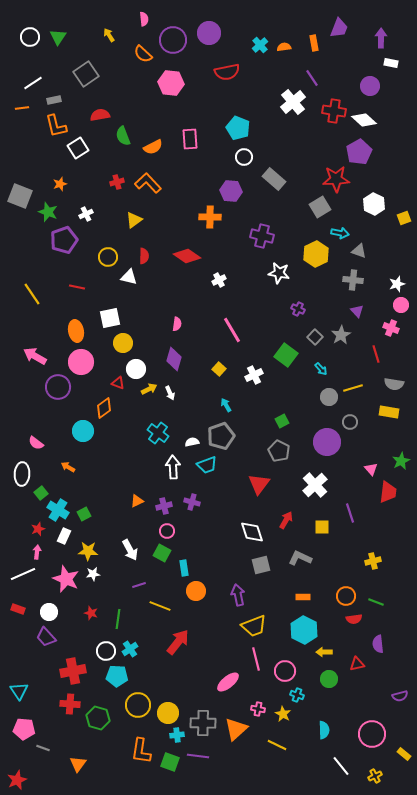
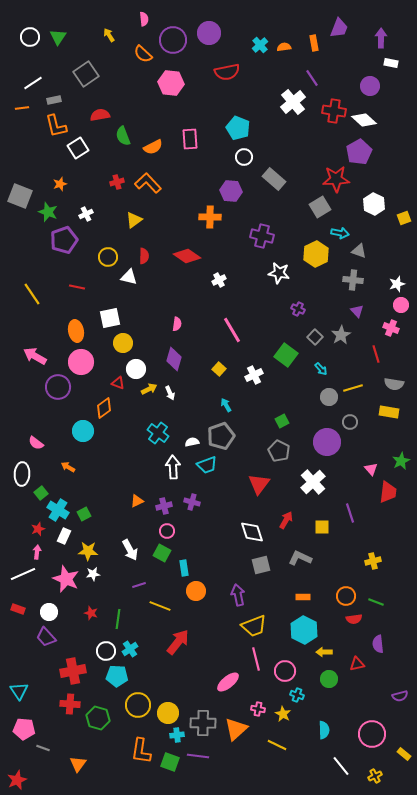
white cross at (315, 485): moved 2 px left, 3 px up
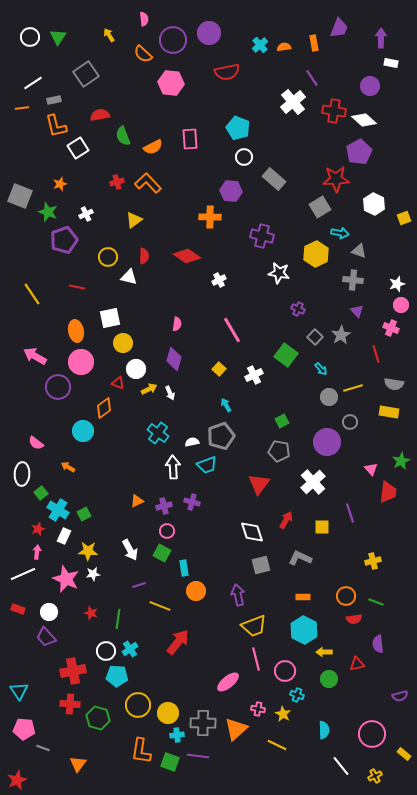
gray pentagon at (279, 451): rotated 15 degrees counterclockwise
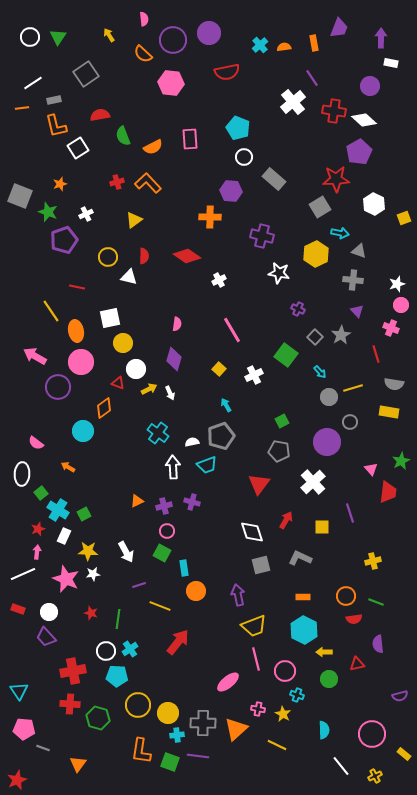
yellow line at (32, 294): moved 19 px right, 17 px down
cyan arrow at (321, 369): moved 1 px left, 3 px down
white arrow at (130, 550): moved 4 px left, 2 px down
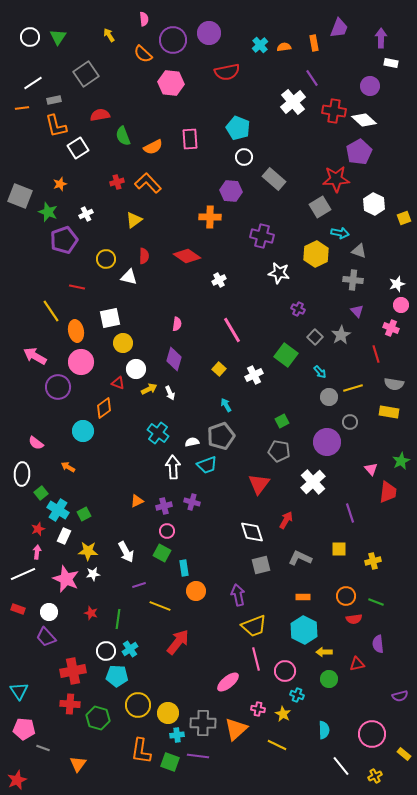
yellow circle at (108, 257): moved 2 px left, 2 px down
yellow square at (322, 527): moved 17 px right, 22 px down
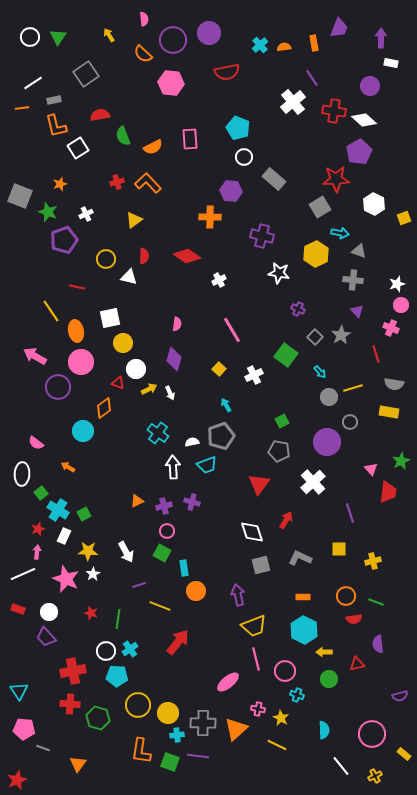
white star at (93, 574): rotated 24 degrees counterclockwise
yellow star at (283, 714): moved 2 px left, 4 px down
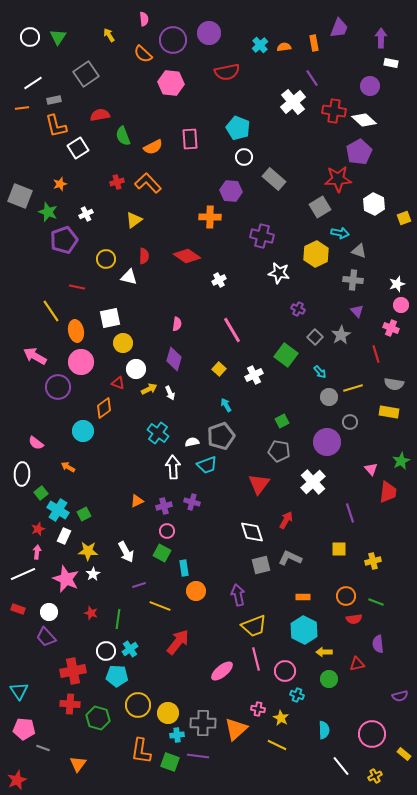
red star at (336, 179): moved 2 px right
gray L-shape at (300, 558): moved 10 px left
pink ellipse at (228, 682): moved 6 px left, 11 px up
